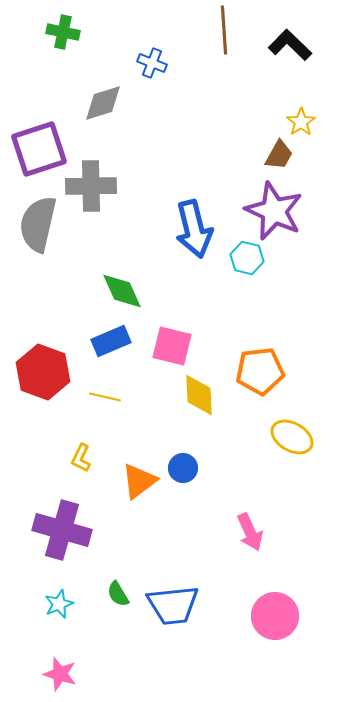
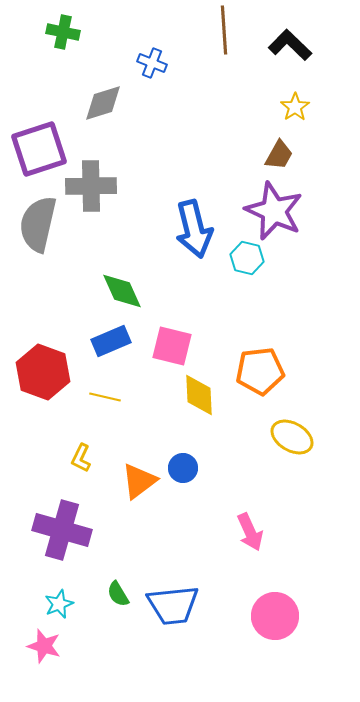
yellow star: moved 6 px left, 15 px up
pink star: moved 16 px left, 28 px up
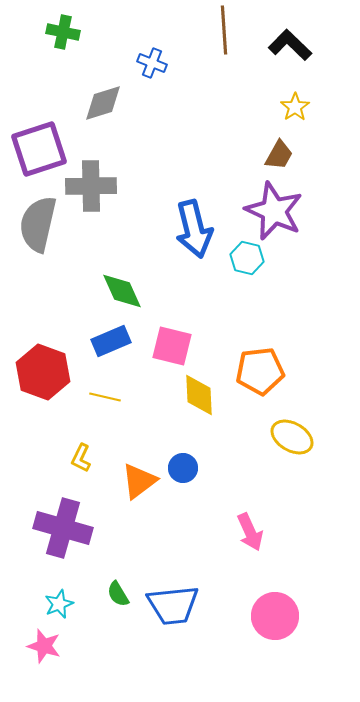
purple cross: moved 1 px right, 2 px up
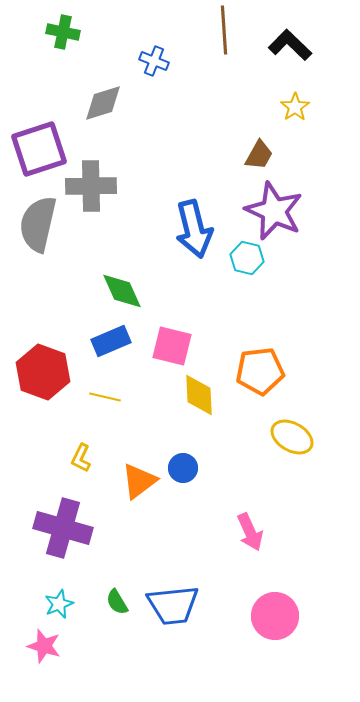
blue cross: moved 2 px right, 2 px up
brown trapezoid: moved 20 px left
green semicircle: moved 1 px left, 8 px down
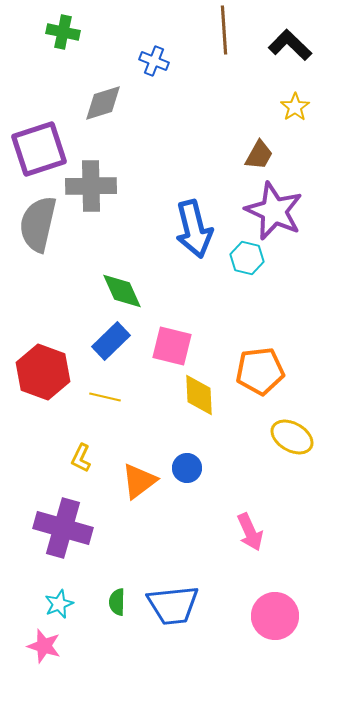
blue rectangle: rotated 21 degrees counterclockwise
blue circle: moved 4 px right
green semicircle: rotated 32 degrees clockwise
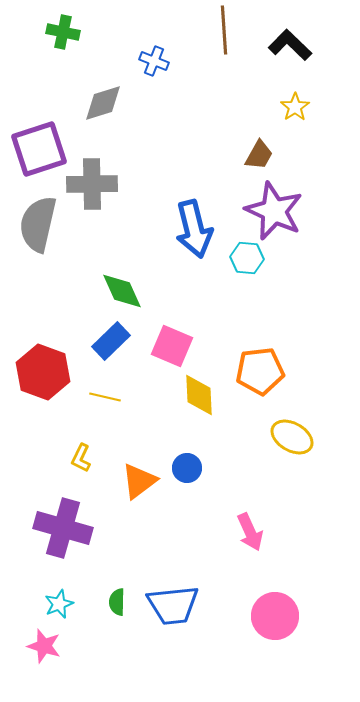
gray cross: moved 1 px right, 2 px up
cyan hexagon: rotated 8 degrees counterclockwise
pink square: rotated 9 degrees clockwise
